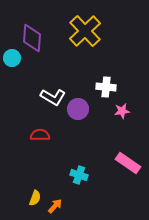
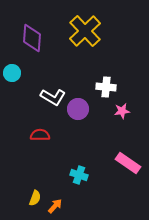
cyan circle: moved 15 px down
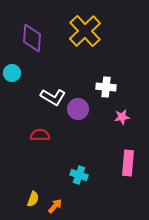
pink star: moved 6 px down
pink rectangle: rotated 60 degrees clockwise
yellow semicircle: moved 2 px left, 1 px down
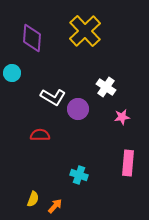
white cross: rotated 30 degrees clockwise
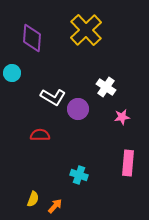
yellow cross: moved 1 px right, 1 px up
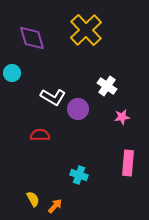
purple diamond: rotated 20 degrees counterclockwise
white cross: moved 1 px right, 1 px up
yellow semicircle: rotated 49 degrees counterclockwise
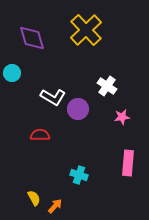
yellow semicircle: moved 1 px right, 1 px up
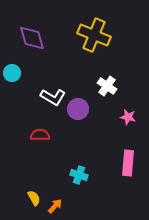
yellow cross: moved 8 px right, 5 px down; rotated 24 degrees counterclockwise
pink star: moved 6 px right; rotated 21 degrees clockwise
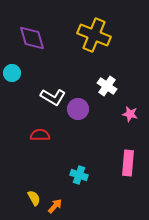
pink star: moved 2 px right, 3 px up
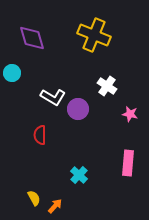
red semicircle: rotated 90 degrees counterclockwise
cyan cross: rotated 24 degrees clockwise
